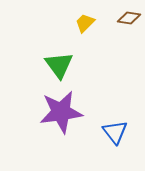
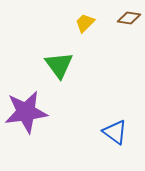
purple star: moved 35 px left
blue triangle: rotated 16 degrees counterclockwise
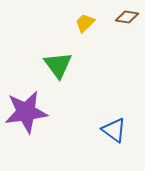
brown diamond: moved 2 px left, 1 px up
green triangle: moved 1 px left
blue triangle: moved 1 px left, 2 px up
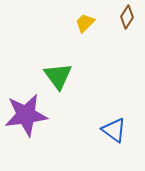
brown diamond: rotated 65 degrees counterclockwise
green triangle: moved 11 px down
purple star: moved 3 px down
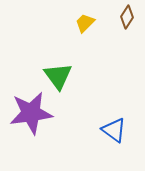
purple star: moved 5 px right, 2 px up
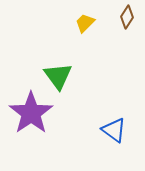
purple star: rotated 27 degrees counterclockwise
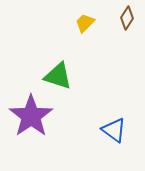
brown diamond: moved 1 px down
green triangle: rotated 36 degrees counterclockwise
purple star: moved 3 px down
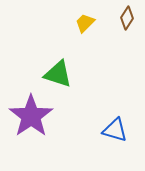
green triangle: moved 2 px up
blue triangle: moved 1 px right; rotated 20 degrees counterclockwise
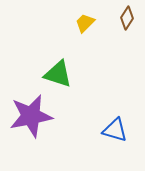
purple star: rotated 24 degrees clockwise
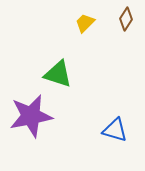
brown diamond: moved 1 px left, 1 px down
